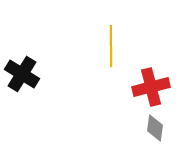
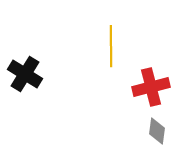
black cross: moved 3 px right
gray diamond: moved 2 px right, 3 px down
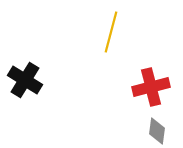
yellow line: moved 14 px up; rotated 15 degrees clockwise
black cross: moved 6 px down
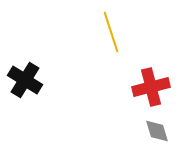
yellow line: rotated 33 degrees counterclockwise
gray diamond: rotated 24 degrees counterclockwise
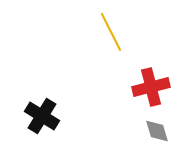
yellow line: rotated 9 degrees counterclockwise
black cross: moved 17 px right, 36 px down
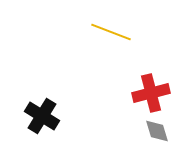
yellow line: rotated 42 degrees counterclockwise
red cross: moved 6 px down
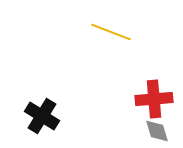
red cross: moved 3 px right, 6 px down; rotated 9 degrees clockwise
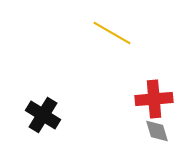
yellow line: moved 1 px right, 1 px down; rotated 9 degrees clockwise
black cross: moved 1 px right, 1 px up
